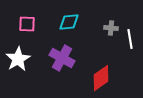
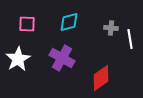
cyan diamond: rotated 10 degrees counterclockwise
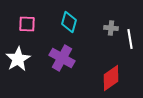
cyan diamond: rotated 60 degrees counterclockwise
red diamond: moved 10 px right
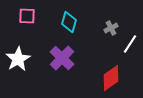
pink square: moved 8 px up
gray cross: rotated 32 degrees counterclockwise
white line: moved 5 px down; rotated 42 degrees clockwise
purple cross: rotated 15 degrees clockwise
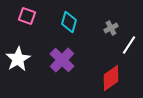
pink square: rotated 18 degrees clockwise
white line: moved 1 px left, 1 px down
purple cross: moved 2 px down
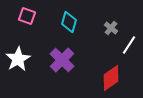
gray cross: rotated 24 degrees counterclockwise
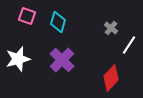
cyan diamond: moved 11 px left
white star: rotated 15 degrees clockwise
red diamond: rotated 12 degrees counterclockwise
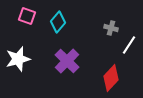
cyan diamond: rotated 25 degrees clockwise
gray cross: rotated 24 degrees counterclockwise
purple cross: moved 5 px right, 1 px down
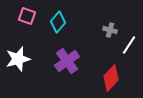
gray cross: moved 1 px left, 2 px down
purple cross: rotated 10 degrees clockwise
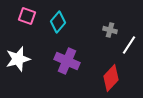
purple cross: rotated 30 degrees counterclockwise
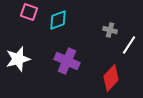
pink square: moved 2 px right, 4 px up
cyan diamond: moved 2 px up; rotated 30 degrees clockwise
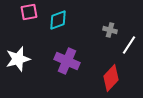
pink square: rotated 30 degrees counterclockwise
